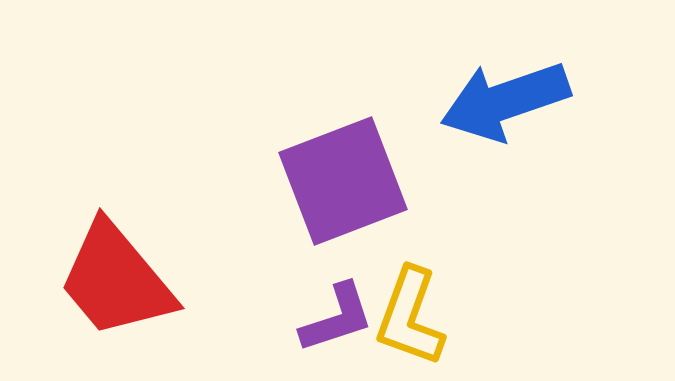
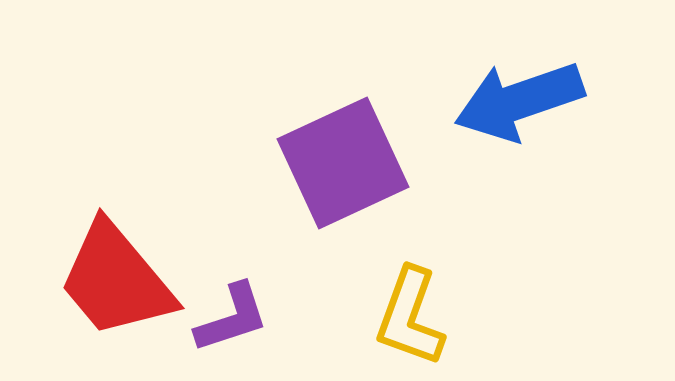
blue arrow: moved 14 px right
purple square: moved 18 px up; rotated 4 degrees counterclockwise
purple L-shape: moved 105 px left
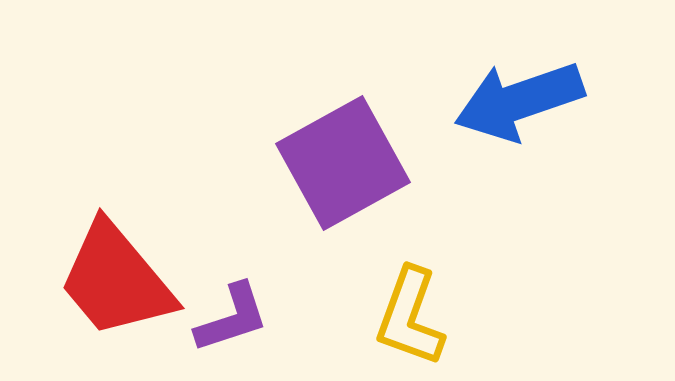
purple square: rotated 4 degrees counterclockwise
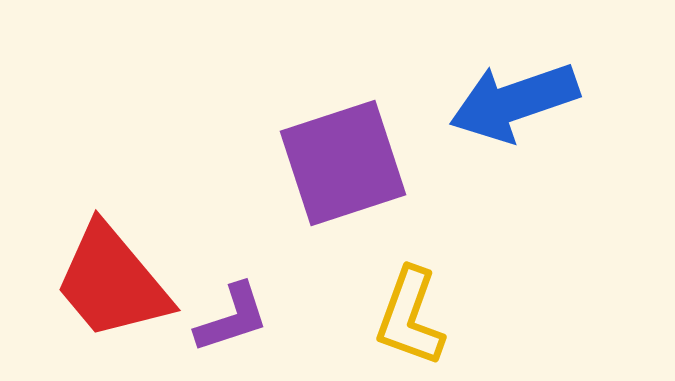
blue arrow: moved 5 px left, 1 px down
purple square: rotated 11 degrees clockwise
red trapezoid: moved 4 px left, 2 px down
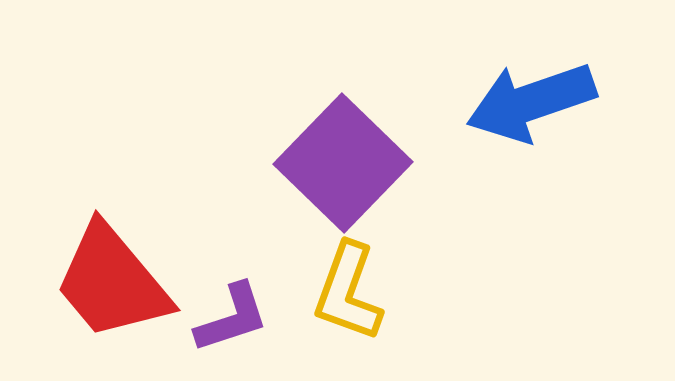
blue arrow: moved 17 px right
purple square: rotated 28 degrees counterclockwise
yellow L-shape: moved 62 px left, 25 px up
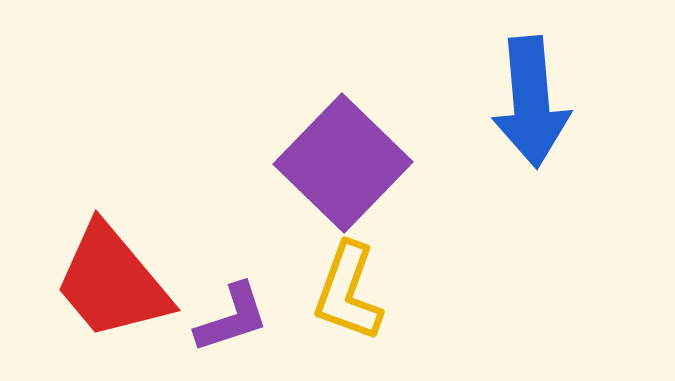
blue arrow: rotated 76 degrees counterclockwise
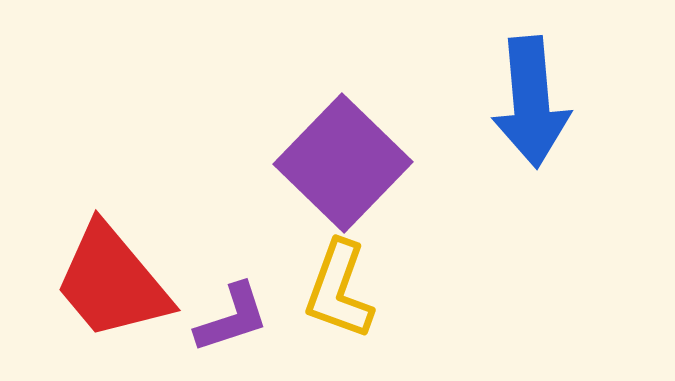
yellow L-shape: moved 9 px left, 2 px up
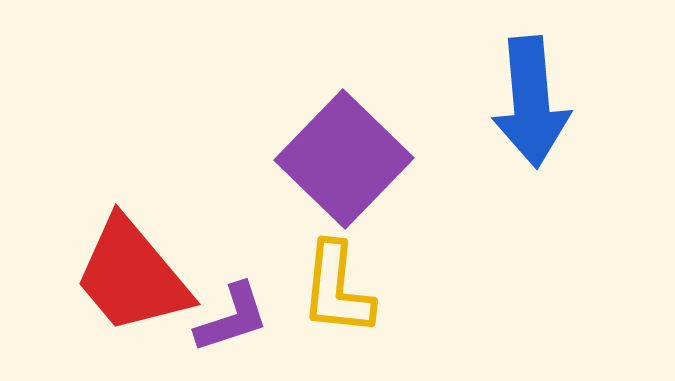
purple square: moved 1 px right, 4 px up
red trapezoid: moved 20 px right, 6 px up
yellow L-shape: moved 2 px left, 1 px up; rotated 14 degrees counterclockwise
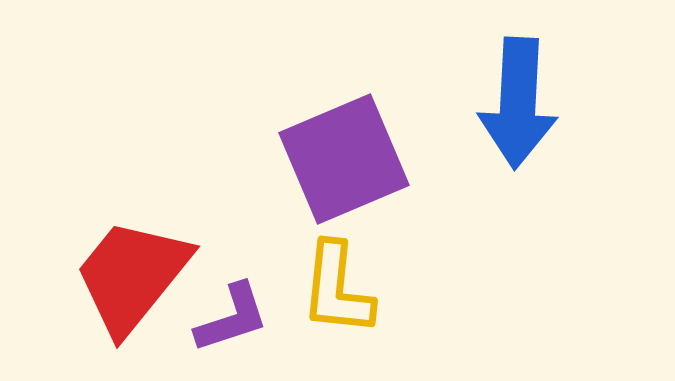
blue arrow: moved 13 px left, 1 px down; rotated 8 degrees clockwise
purple square: rotated 23 degrees clockwise
red trapezoid: rotated 79 degrees clockwise
